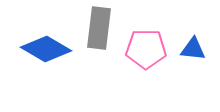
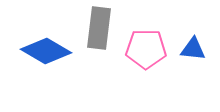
blue diamond: moved 2 px down
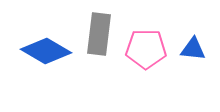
gray rectangle: moved 6 px down
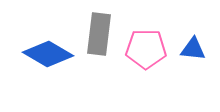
blue diamond: moved 2 px right, 3 px down
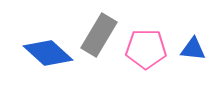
gray rectangle: moved 1 px down; rotated 24 degrees clockwise
blue diamond: moved 1 px up; rotated 12 degrees clockwise
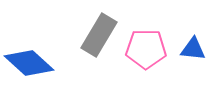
blue diamond: moved 19 px left, 10 px down
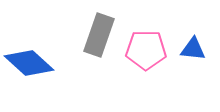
gray rectangle: rotated 12 degrees counterclockwise
pink pentagon: moved 1 px down
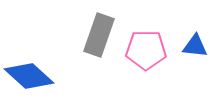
blue triangle: moved 2 px right, 3 px up
blue diamond: moved 13 px down
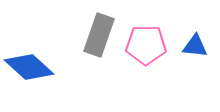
pink pentagon: moved 5 px up
blue diamond: moved 9 px up
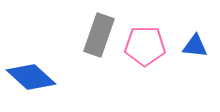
pink pentagon: moved 1 px left, 1 px down
blue diamond: moved 2 px right, 10 px down
